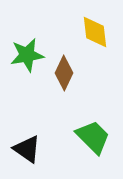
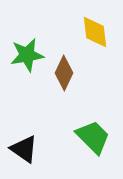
black triangle: moved 3 px left
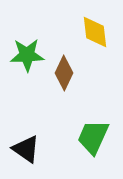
green star: rotated 8 degrees clockwise
green trapezoid: rotated 111 degrees counterclockwise
black triangle: moved 2 px right
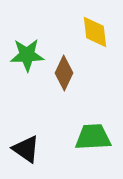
green trapezoid: rotated 63 degrees clockwise
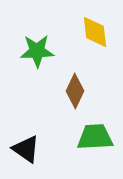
green star: moved 10 px right, 4 px up
brown diamond: moved 11 px right, 18 px down
green trapezoid: moved 2 px right
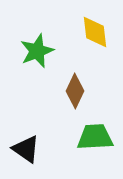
green star: rotated 20 degrees counterclockwise
